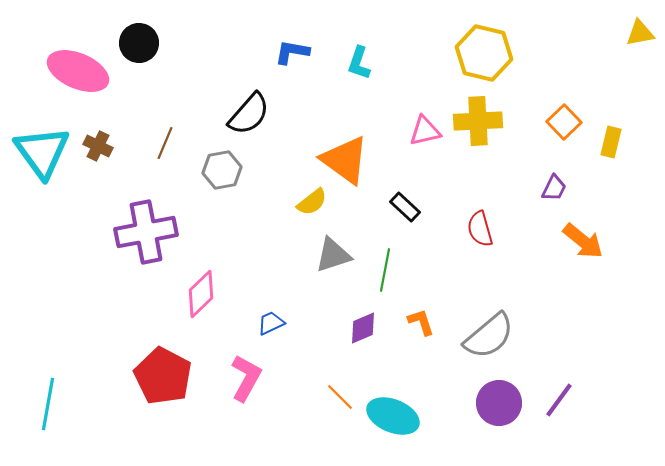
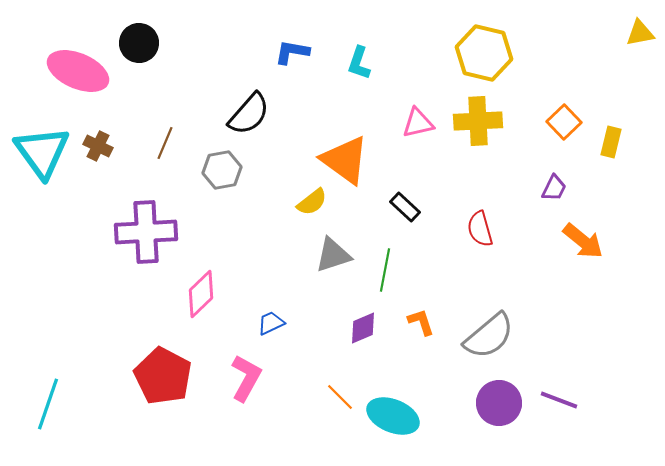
pink triangle: moved 7 px left, 8 px up
purple cross: rotated 8 degrees clockwise
purple line: rotated 75 degrees clockwise
cyan line: rotated 9 degrees clockwise
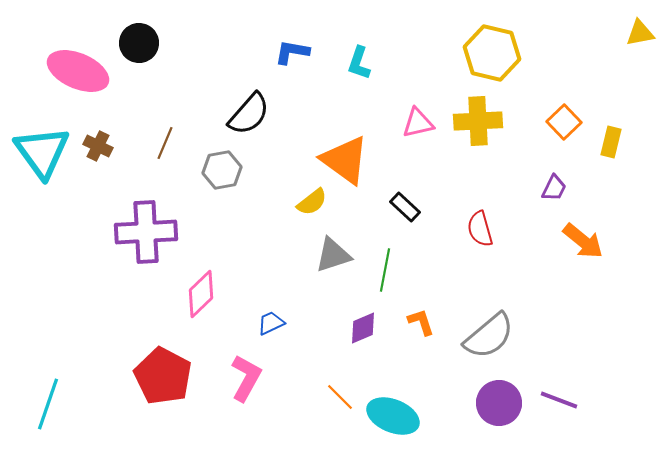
yellow hexagon: moved 8 px right
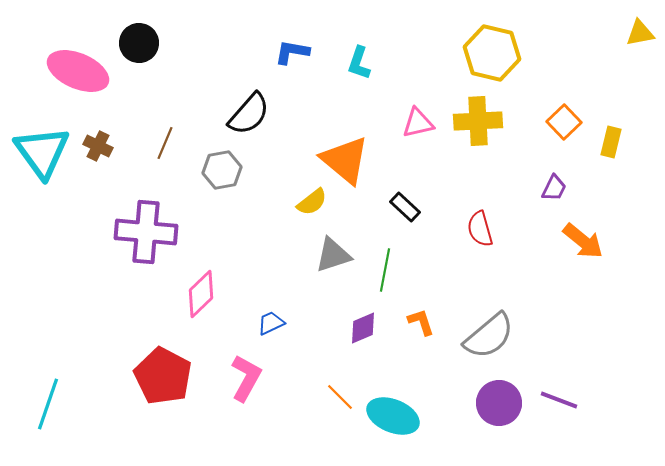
orange triangle: rotated 4 degrees clockwise
purple cross: rotated 8 degrees clockwise
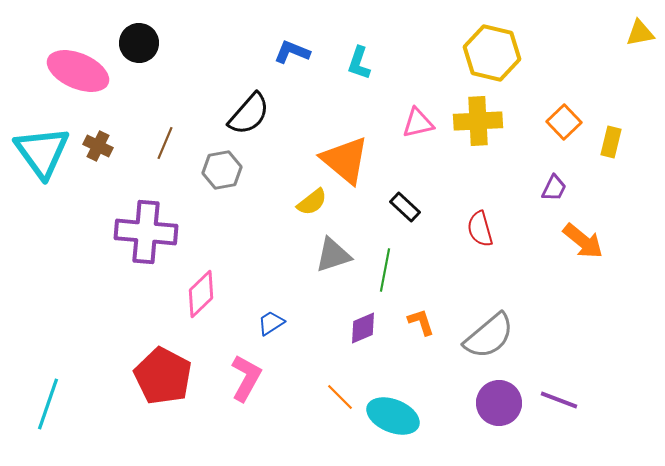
blue L-shape: rotated 12 degrees clockwise
blue trapezoid: rotated 8 degrees counterclockwise
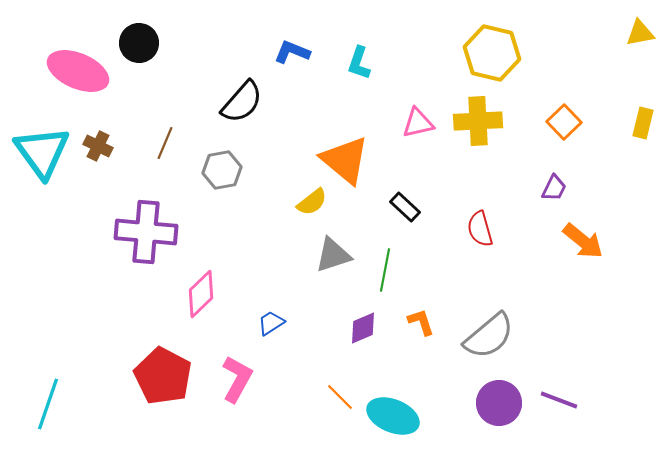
black semicircle: moved 7 px left, 12 px up
yellow rectangle: moved 32 px right, 19 px up
pink L-shape: moved 9 px left, 1 px down
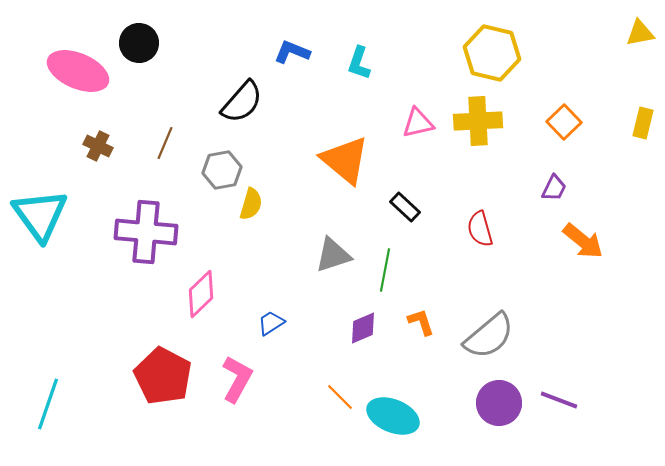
cyan triangle: moved 2 px left, 63 px down
yellow semicircle: moved 61 px left, 2 px down; rotated 36 degrees counterclockwise
